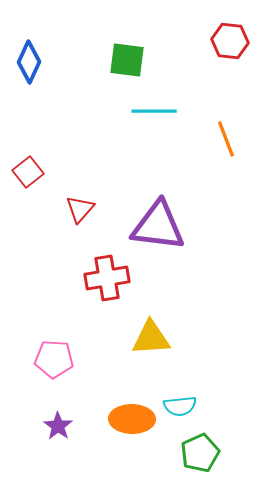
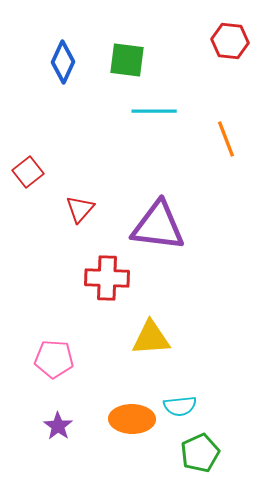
blue diamond: moved 34 px right
red cross: rotated 12 degrees clockwise
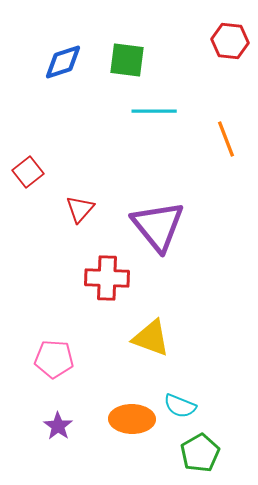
blue diamond: rotated 48 degrees clockwise
purple triangle: rotated 44 degrees clockwise
yellow triangle: rotated 24 degrees clockwise
cyan semicircle: rotated 28 degrees clockwise
green pentagon: rotated 6 degrees counterclockwise
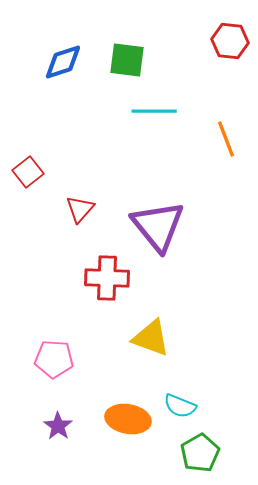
orange ellipse: moved 4 px left; rotated 9 degrees clockwise
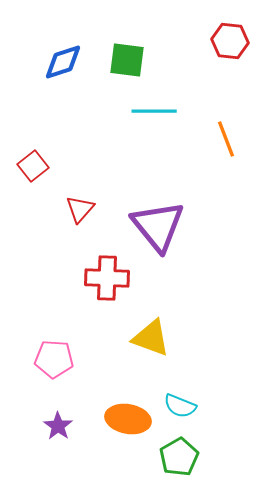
red square: moved 5 px right, 6 px up
green pentagon: moved 21 px left, 4 px down
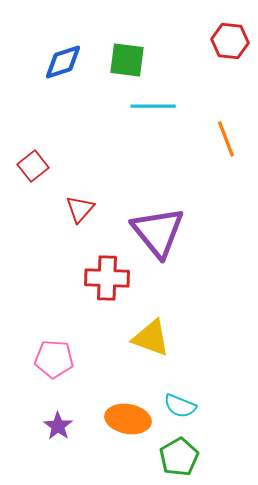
cyan line: moved 1 px left, 5 px up
purple triangle: moved 6 px down
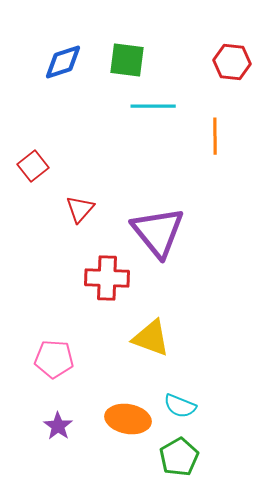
red hexagon: moved 2 px right, 21 px down
orange line: moved 11 px left, 3 px up; rotated 21 degrees clockwise
